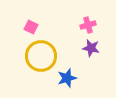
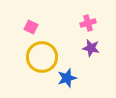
pink cross: moved 2 px up
yellow circle: moved 1 px right, 1 px down
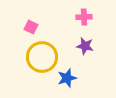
pink cross: moved 4 px left, 6 px up; rotated 14 degrees clockwise
purple star: moved 6 px left, 2 px up
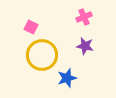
pink cross: rotated 21 degrees counterclockwise
yellow circle: moved 2 px up
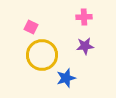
pink cross: rotated 21 degrees clockwise
purple star: rotated 18 degrees counterclockwise
blue star: moved 1 px left
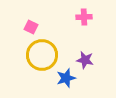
purple star: moved 14 px down; rotated 18 degrees clockwise
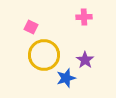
yellow circle: moved 2 px right
purple star: rotated 24 degrees clockwise
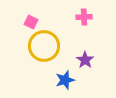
pink square: moved 5 px up
yellow circle: moved 9 px up
blue star: moved 1 px left, 2 px down
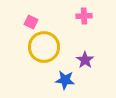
pink cross: moved 1 px up
yellow circle: moved 1 px down
blue star: rotated 24 degrees clockwise
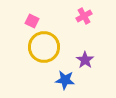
pink cross: rotated 28 degrees counterclockwise
pink square: moved 1 px right, 1 px up
